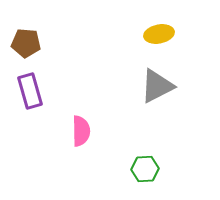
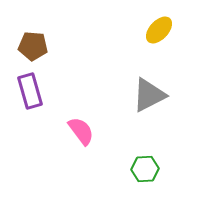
yellow ellipse: moved 4 px up; rotated 36 degrees counterclockwise
brown pentagon: moved 7 px right, 3 px down
gray triangle: moved 8 px left, 9 px down
pink semicircle: rotated 36 degrees counterclockwise
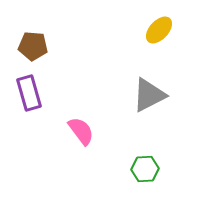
purple rectangle: moved 1 px left, 2 px down
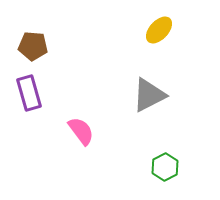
green hexagon: moved 20 px right, 2 px up; rotated 24 degrees counterclockwise
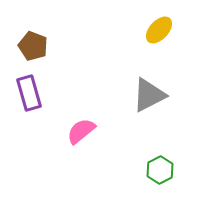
brown pentagon: rotated 16 degrees clockwise
pink semicircle: rotated 92 degrees counterclockwise
green hexagon: moved 5 px left, 3 px down
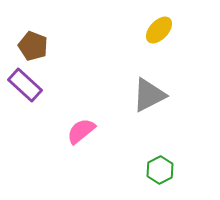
purple rectangle: moved 4 px left, 8 px up; rotated 32 degrees counterclockwise
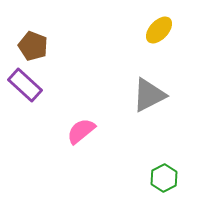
green hexagon: moved 4 px right, 8 px down
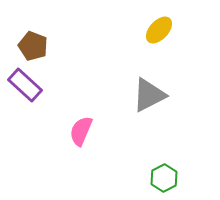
pink semicircle: rotated 28 degrees counterclockwise
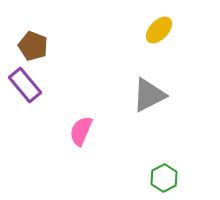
purple rectangle: rotated 8 degrees clockwise
